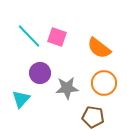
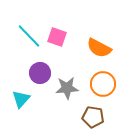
orange semicircle: rotated 10 degrees counterclockwise
orange circle: moved 1 px left, 1 px down
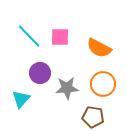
pink square: moved 3 px right; rotated 18 degrees counterclockwise
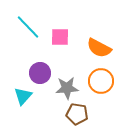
cyan line: moved 1 px left, 9 px up
orange circle: moved 2 px left, 3 px up
cyan triangle: moved 2 px right, 3 px up
brown pentagon: moved 16 px left, 3 px up
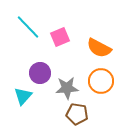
pink square: rotated 24 degrees counterclockwise
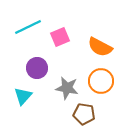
cyan line: rotated 72 degrees counterclockwise
orange semicircle: moved 1 px right, 1 px up
purple circle: moved 3 px left, 5 px up
gray star: rotated 15 degrees clockwise
brown pentagon: moved 7 px right
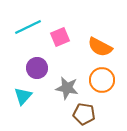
orange circle: moved 1 px right, 1 px up
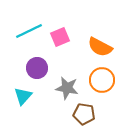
cyan line: moved 1 px right, 4 px down
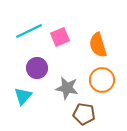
orange semicircle: moved 2 px left, 2 px up; rotated 45 degrees clockwise
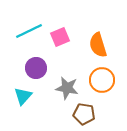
purple circle: moved 1 px left
